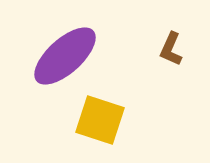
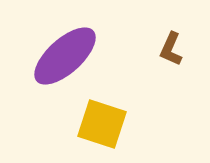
yellow square: moved 2 px right, 4 px down
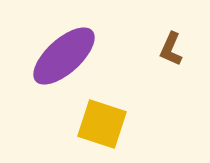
purple ellipse: moved 1 px left
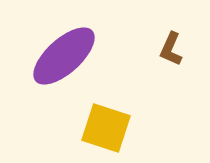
yellow square: moved 4 px right, 4 px down
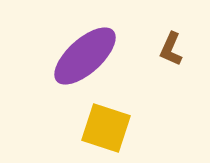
purple ellipse: moved 21 px right
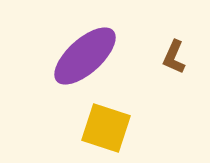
brown L-shape: moved 3 px right, 8 px down
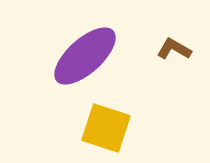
brown L-shape: moved 8 px up; rotated 96 degrees clockwise
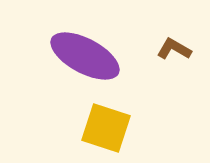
purple ellipse: rotated 70 degrees clockwise
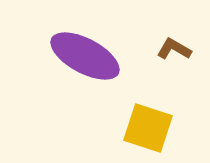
yellow square: moved 42 px right
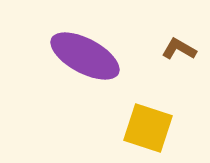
brown L-shape: moved 5 px right
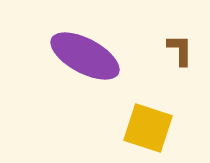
brown L-shape: moved 1 px right, 1 px down; rotated 60 degrees clockwise
